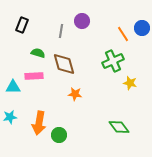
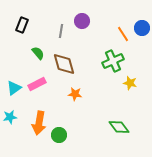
green semicircle: rotated 32 degrees clockwise
pink rectangle: moved 3 px right, 8 px down; rotated 24 degrees counterclockwise
cyan triangle: moved 1 px right, 1 px down; rotated 35 degrees counterclockwise
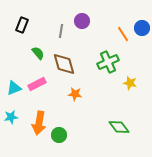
green cross: moved 5 px left, 1 px down
cyan triangle: rotated 14 degrees clockwise
cyan star: moved 1 px right
